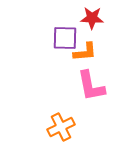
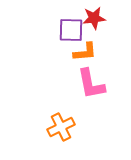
red star: moved 2 px right; rotated 10 degrees counterclockwise
purple square: moved 6 px right, 8 px up
pink L-shape: moved 2 px up
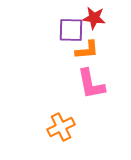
red star: rotated 15 degrees clockwise
orange L-shape: moved 2 px right, 2 px up
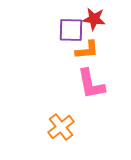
red star: moved 1 px down
orange cross: rotated 12 degrees counterclockwise
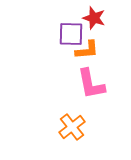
red star: moved 1 px up; rotated 10 degrees clockwise
purple square: moved 4 px down
orange cross: moved 11 px right
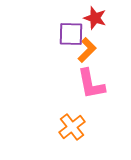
red star: moved 1 px right
orange L-shape: rotated 40 degrees counterclockwise
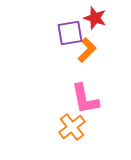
purple square: moved 1 px left, 1 px up; rotated 12 degrees counterclockwise
pink L-shape: moved 6 px left, 15 px down
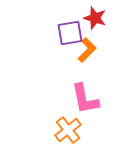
orange cross: moved 4 px left, 3 px down
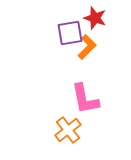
orange L-shape: moved 3 px up
